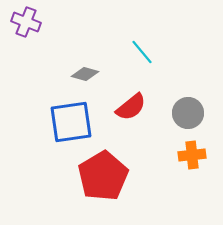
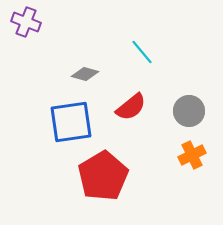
gray circle: moved 1 px right, 2 px up
orange cross: rotated 20 degrees counterclockwise
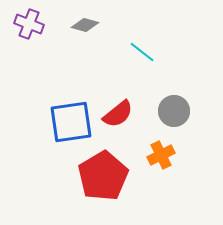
purple cross: moved 3 px right, 2 px down
cyan line: rotated 12 degrees counterclockwise
gray diamond: moved 49 px up
red semicircle: moved 13 px left, 7 px down
gray circle: moved 15 px left
orange cross: moved 31 px left
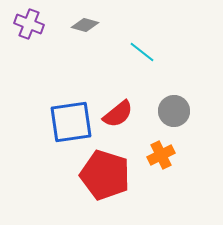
red pentagon: moved 2 px right, 1 px up; rotated 24 degrees counterclockwise
